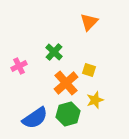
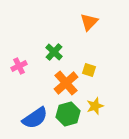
yellow star: moved 6 px down
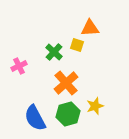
orange triangle: moved 1 px right, 6 px down; rotated 42 degrees clockwise
yellow square: moved 12 px left, 25 px up
blue semicircle: rotated 96 degrees clockwise
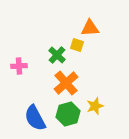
green cross: moved 3 px right, 3 px down
pink cross: rotated 21 degrees clockwise
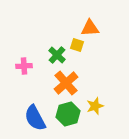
pink cross: moved 5 px right
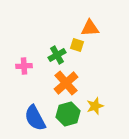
green cross: rotated 18 degrees clockwise
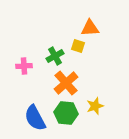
yellow square: moved 1 px right, 1 px down
green cross: moved 2 px left, 1 px down
green hexagon: moved 2 px left, 1 px up; rotated 20 degrees clockwise
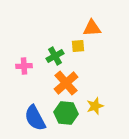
orange triangle: moved 2 px right
yellow square: rotated 24 degrees counterclockwise
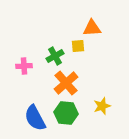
yellow star: moved 7 px right
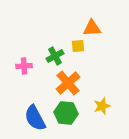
orange cross: moved 2 px right
